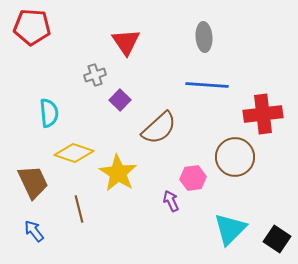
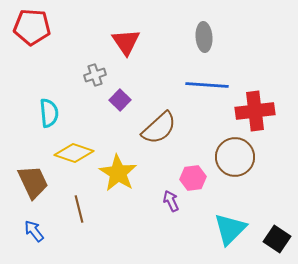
red cross: moved 8 px left, 3 px up
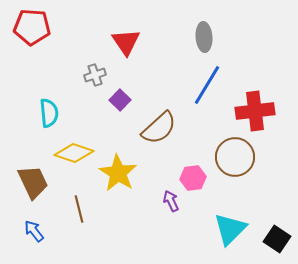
blue line: rotated 63 degrees counterclockwise
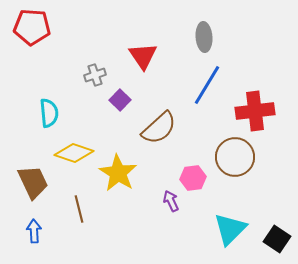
red triangle: moved 17 px right, 14 px down
blue arrow: rotated 35 degrees clockwise
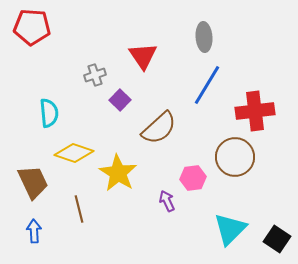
purple arrow: moved 4 px left
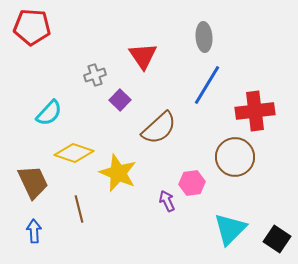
cyan semicircle: rotated 48 degrees clockwise
yellow star: rotated 9 degrees counterclockwise
pink hexagon: moved 1 px left, 5 px down
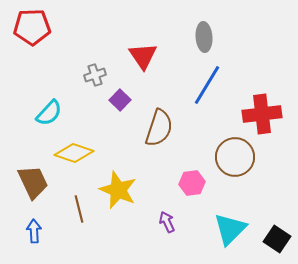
red pentagon: rotated 6 degrees counterclockwise
red cross: moved 7 px right, 3 px down
brown semicircle: rotated 30 degrees counterclockwise
yellow star: moved 17 px down
purple arrow: moved 21 px down
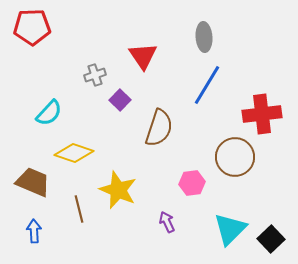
brown trapezoid: rotated 42 degrees counterclockwise
black square: moved 6 px left; rotated 12 degrees clockwise
